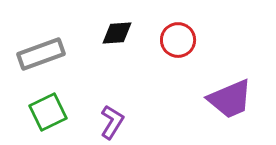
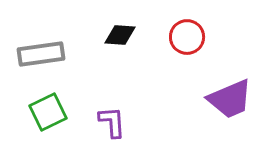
black diamond: moved 3 px right, 2 px down; rotated 8 degrees clockwise
red circle: moved 9 px right, 3 px up
gray rectangle: rotated 12 degrees clockwise
purple L-shape: rotated 36 degrees counterclockwise
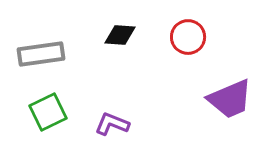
red circle: moved 1 px right
purple L-shape: moved 2 px down; rotated 64 degrees counterclockwise
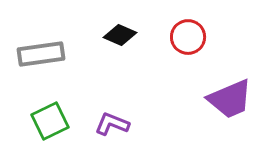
black diamond: rotated 20 degrees clockwise
green square: moved 2 px right, 9 px down
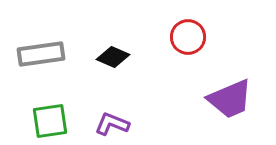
black diamond: moved 7 px left, 22 px down
green square: rotated 18 degrees clockwise
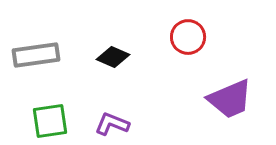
gray rectangle: moved 5 px left, 1 px down
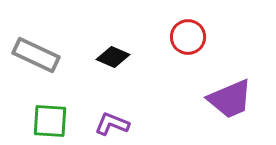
gray rectangle: rotated 33 degrees clockwise
green square: rotated 12 degrees clockwise
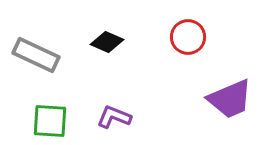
black diamond: moved 6 px left, 15 px up
purple L-shape: moved 2 px right, 7 px up
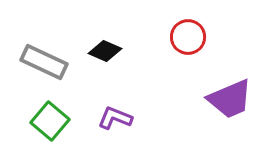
black diamond: moved 2 px left, 9 px down
gray rectangle: moved 8 px right, 7 px down
purple L-shape: moved 1 px right, 1 px down
green square: rotated 36 degrees clockwise
